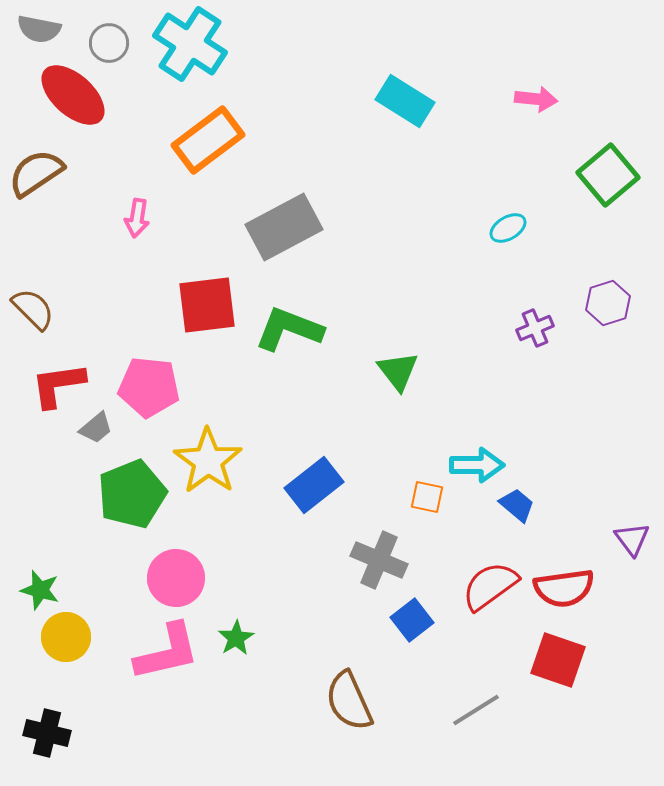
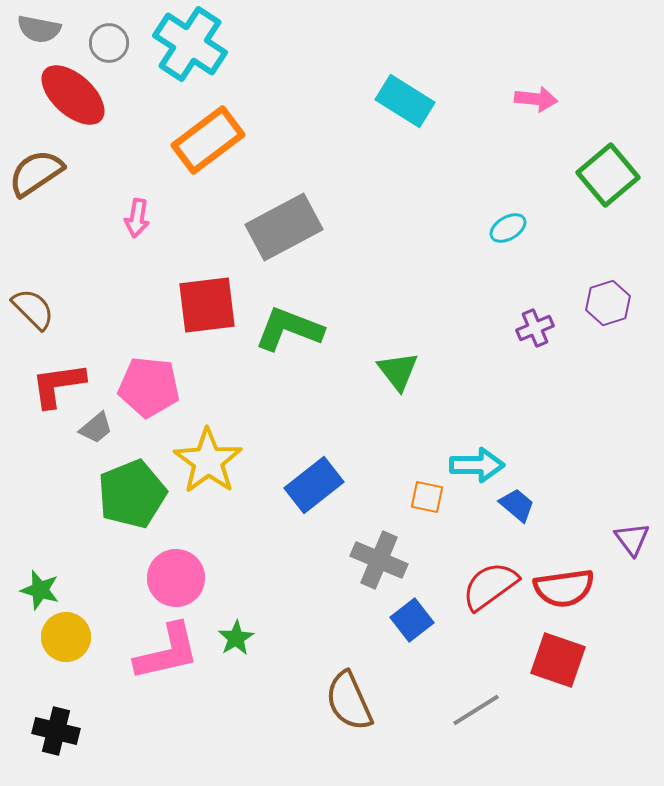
black cross at (47, 733): moved 9 px right, 2 px up
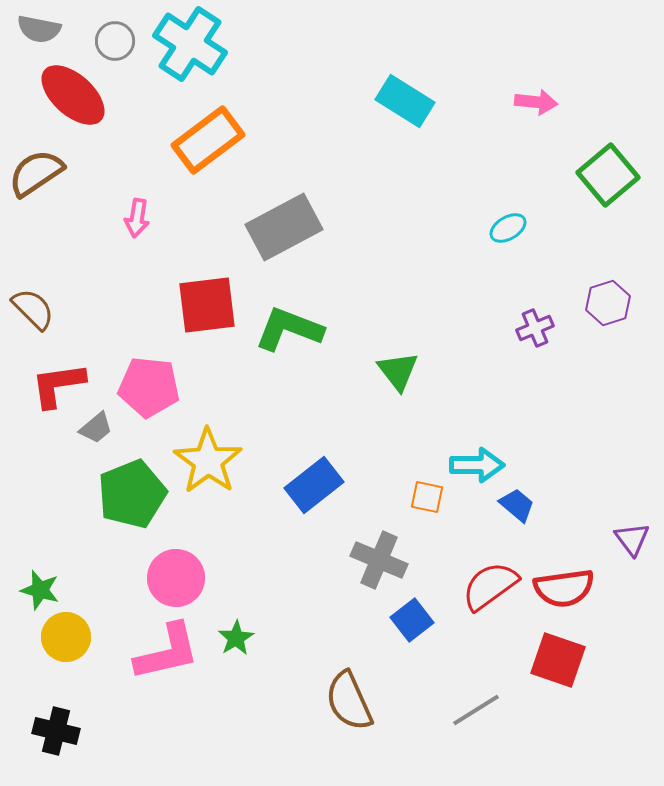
gray circle at (109, 43): moved 6 px right, 2 px up
pink arrow at (536, 99): moved 3 px down
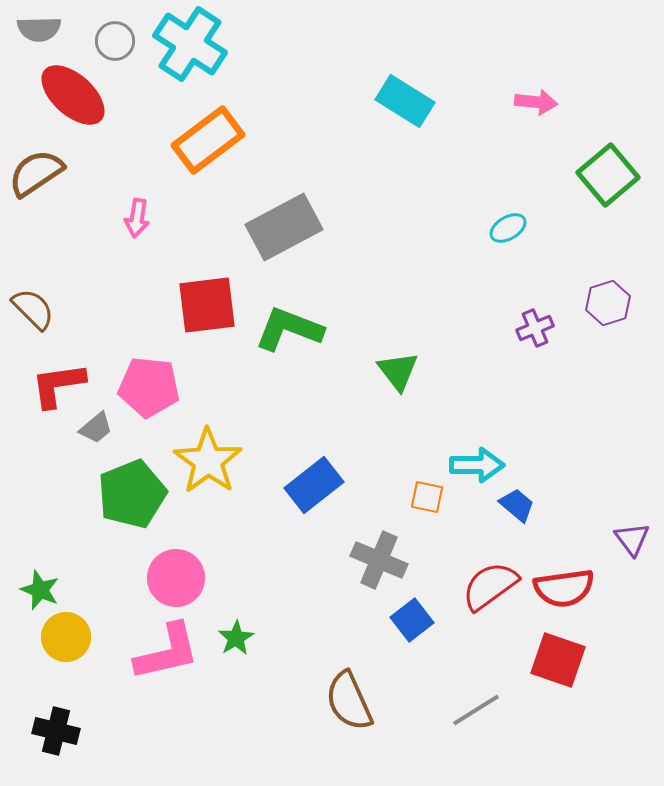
gray semicircle at (39, 29): rotated 12 degrees counterclockwise
green star at (40, 590): rotated 6 degrees clockwise
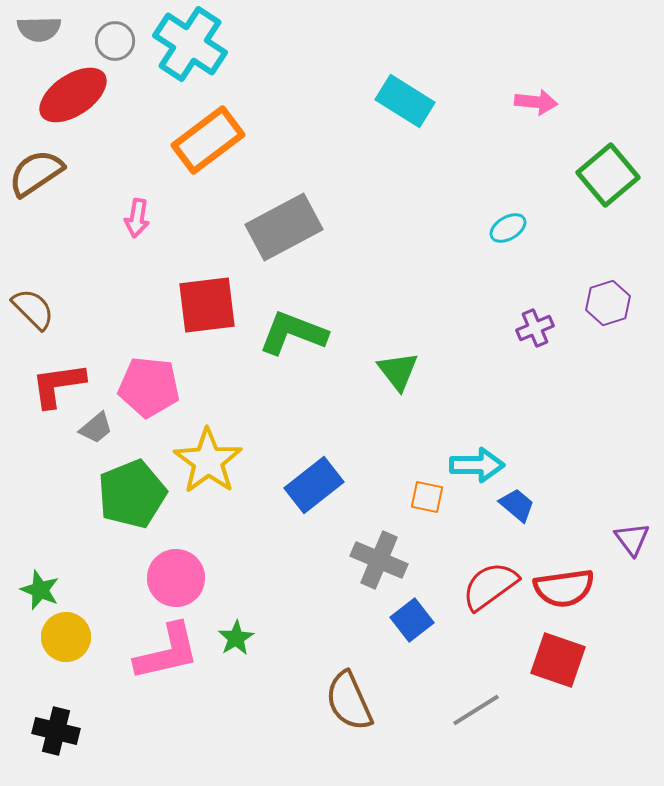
red ellipse at (73, 95): rotated 76 degrees counterclockwise
green L-shape at (289, 329): moved 4 px right, 4 px down
